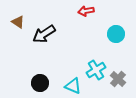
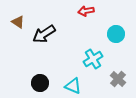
cyan cross: moved 3 px left, 11 px up
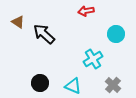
black arrow: rotated 75 degrees clockwise
gray cross: moved 5 px left, 6 px down
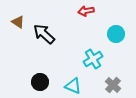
black circle: moved 1 px up
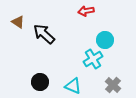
cyan circle: moved 11 px left, 6 px down
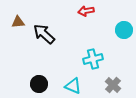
brown triangle: rotated 40 degrees counterclockwise
cyan circle: moved 19 px right, 10 px up
cyan cross: rotated 18 degrees clockwise
black circle: moved 1 px left, 2 px down
